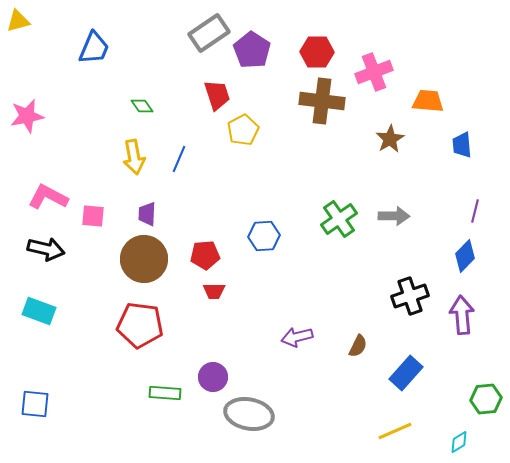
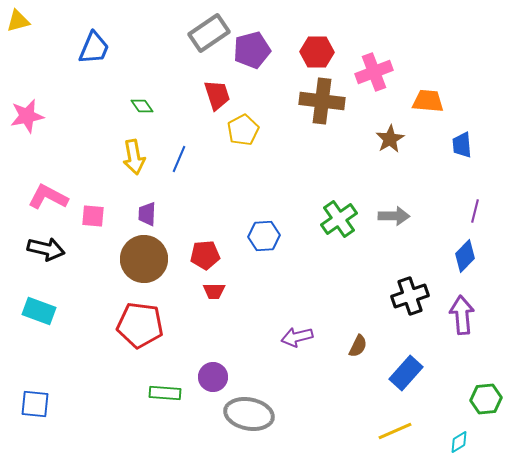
purple pentagon at (252, 50): rotated 24 degrees clockwise
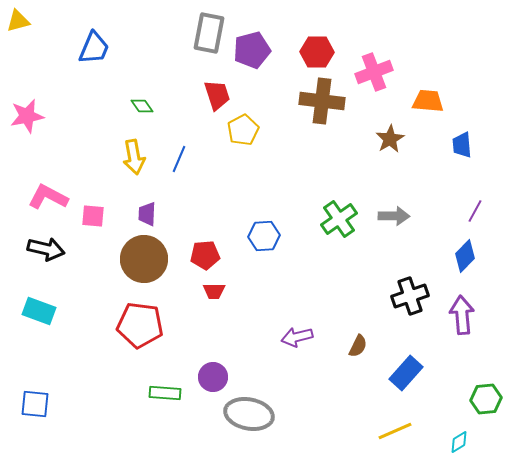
gray rectangle at (209, 33): rotated 45 degrees counterclockwise
purple line at (475, 211): rotated 15 degrees clockwise
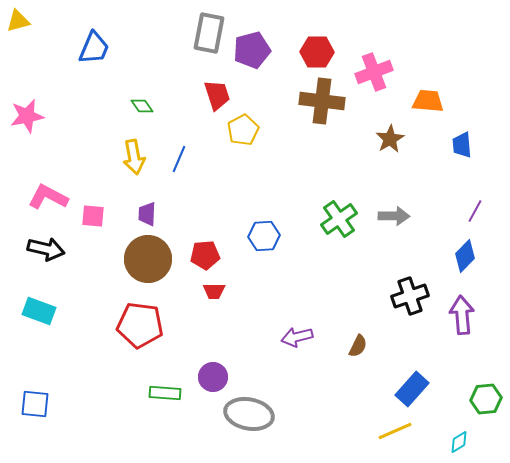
brown circle at (144, 259): moved 4 px right
blue rectangle at (406, 373): moved 6 px right, 16 px down
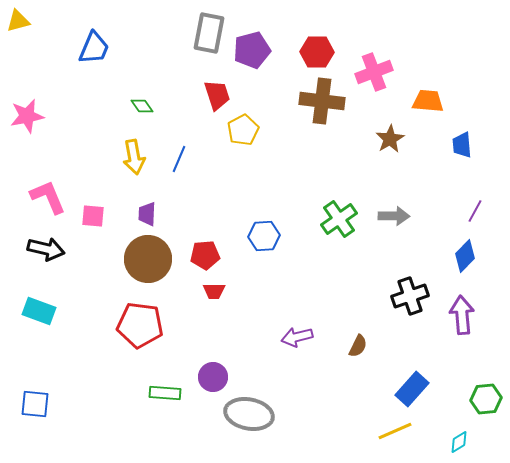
pink L-shape at (48, 197): rotated 39 degrees clockwise
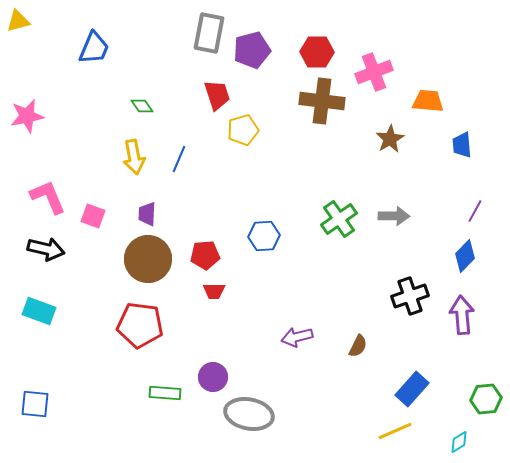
yellow pentagon at (243, 130): rotated 12 degrees clockwise
pink square at (93, 216): rotated 15 degrees clockwise
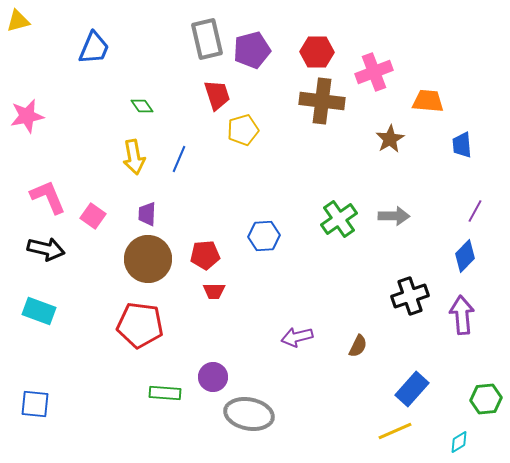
gray rectangle at (209, 33): moved 2 px left, 6 px down; rotated 24 degrees counterclockwise
pink square at (93, 216): rotated 15 degrees clockwise
